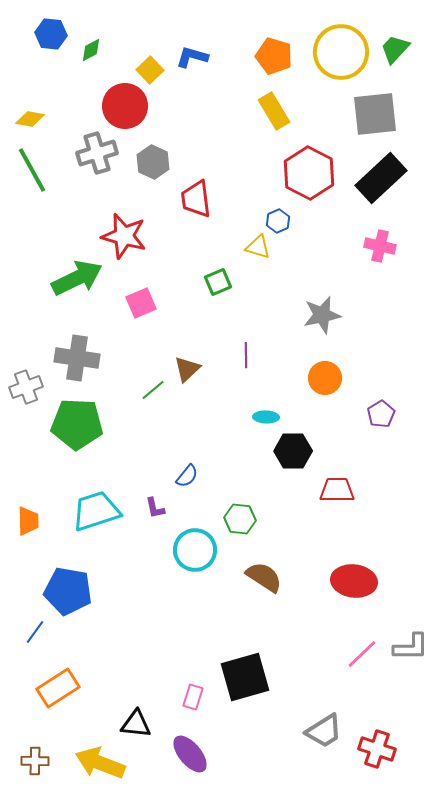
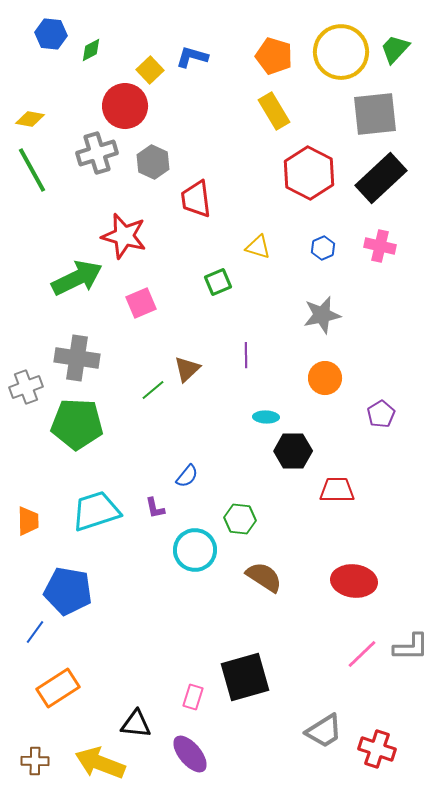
blue hexagon at (278, 221): moved 45 px right, 27 px down
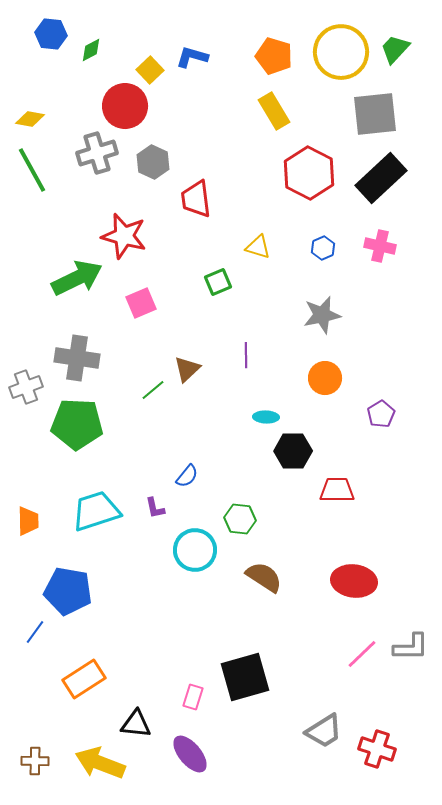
orange rectangle at (58, 688): moved 26 px right, 9 px up
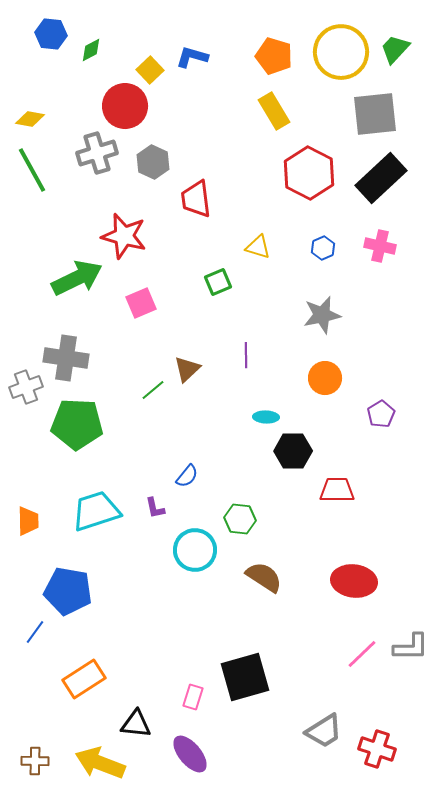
gray cross at (77, 358): moved 11 px left
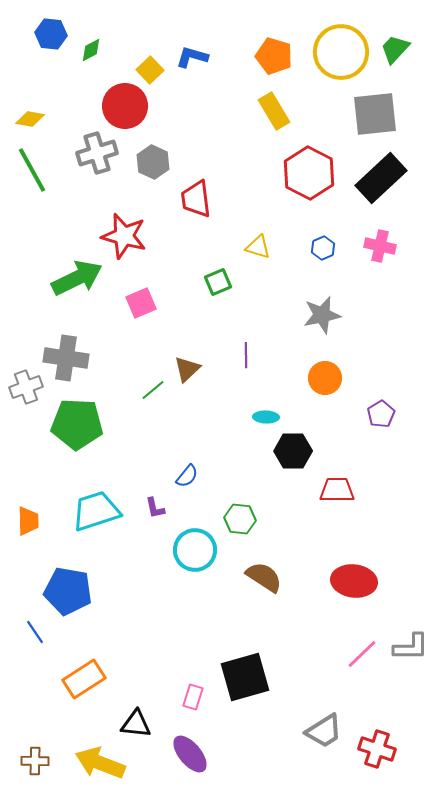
blue line at (35, 632): rotated 70 degrees counterclockwise
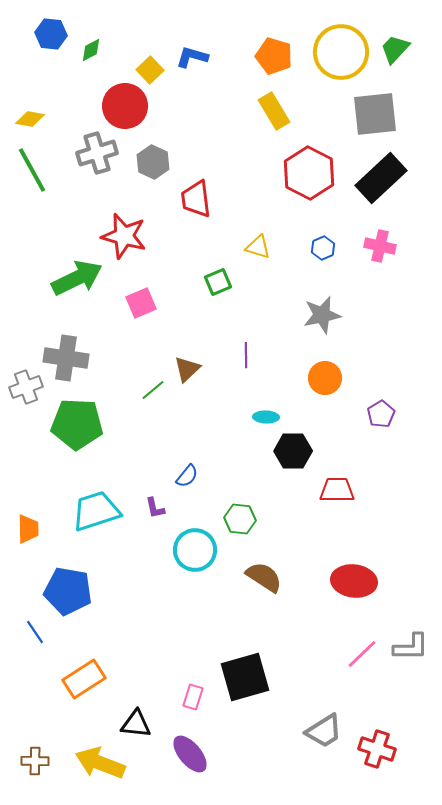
orange trapezoid at (28, 521): moved 8 px down
